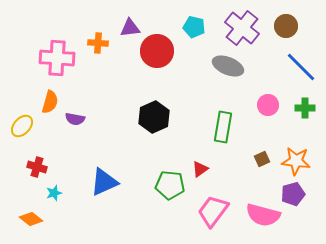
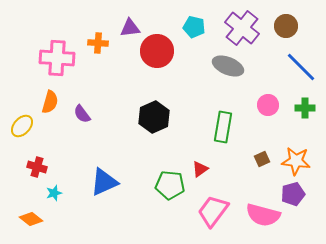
purple semicircle: moved 7 px right, 5 px up; rotated 42 degrees clockwise
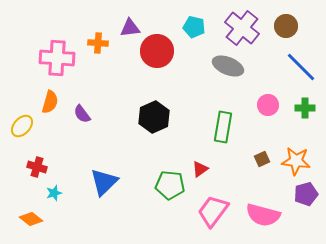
blue triangle: rotated 20 degrees counterclockwise
purple pentagon: moved 13 px right
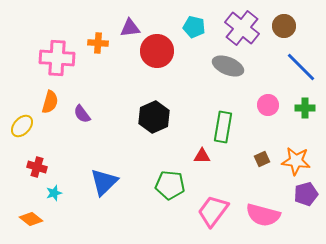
brown circle: moved 2 px left
red triangle: moved 2 px right, 13 px up; rotated 36 degrees clockwise
